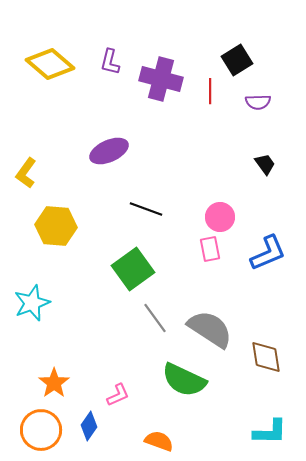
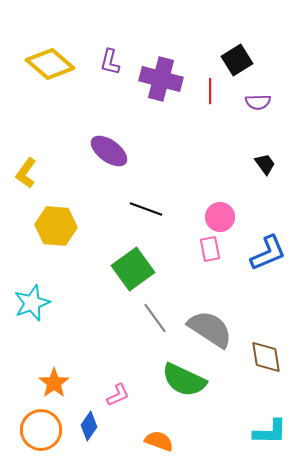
purple ellipse: rotated 60 degrees clockwise
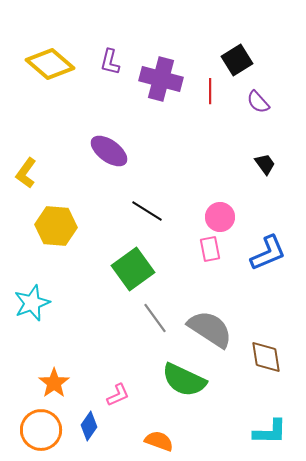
purple semicircle: rotated 50 degrees clockwise
black line: moved 1 px right, 2 px down; rotated 12 degrees clockwise
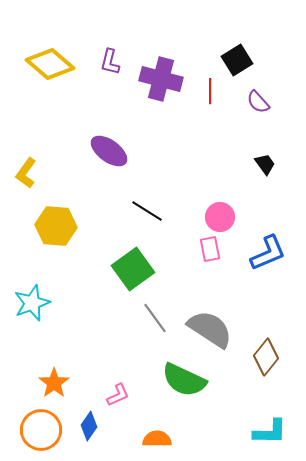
brown diamond: rotated 48 degrees clockwise
orange semicircle: moved 2 px left, 2 px up; rotated 20 degrees counterclockwise
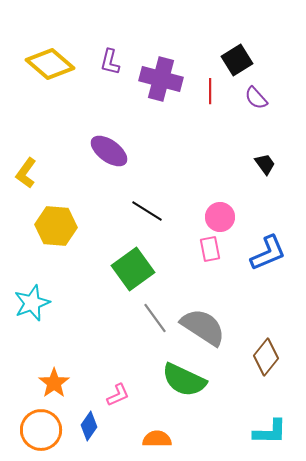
purple semicircle: moved 2 px left, 4 px up
gray semicircle: moved 7 px left, 2 px up
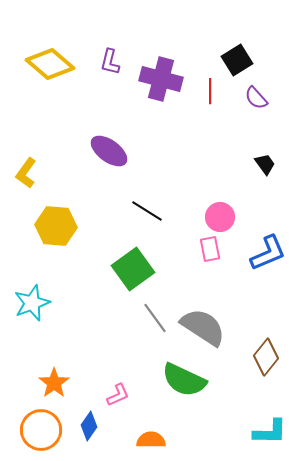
orange semicircle: moved 6 px left, 1 px down
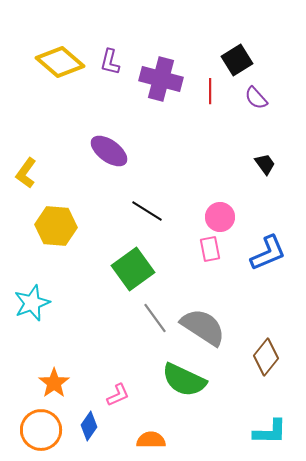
yellow diamond: moved 10 px right, 2 px up
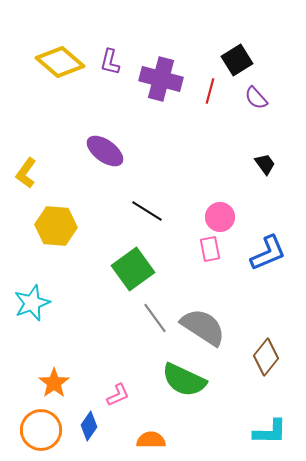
red line: rotated 15 degrees clockwise
purple ellipse: moved 4 px left
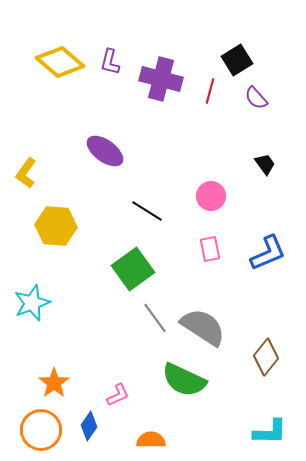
pink circle: moved 9 px left, 21 px up
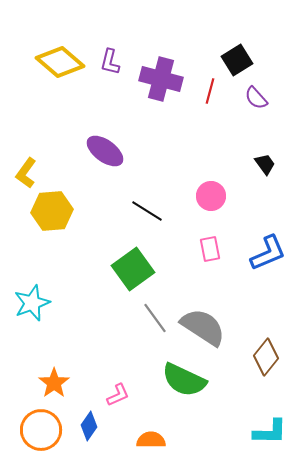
yellow hexagon: moved 4 px left, 15 px up; rotated 9 degrees counterclockwise
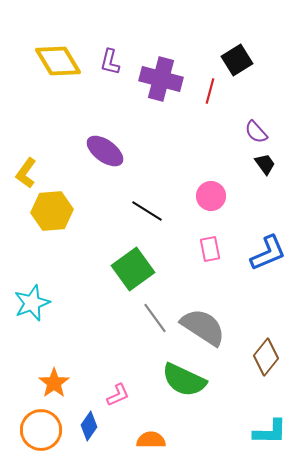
yellow diamond: moved 2 px left, 1 px up; rotated 18 degrees clockwise
purple semicircle: moved 34 px down
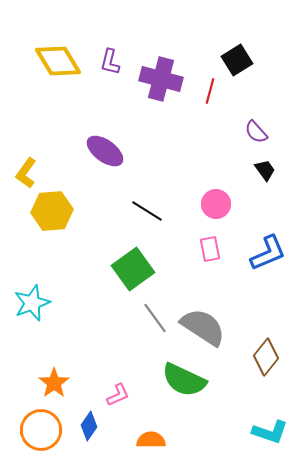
black trapezoid: moved 6 px down
pink circle: moved 5 px right, 8 px down
cyan L-shape: rotated 18 degrees clockwise
